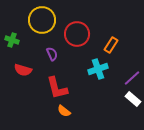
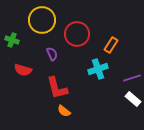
purple line: rotated 24 degrees clockwise
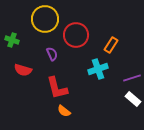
yellow circle: moved 3 px right, 1 px up
red circle: moved 1 px left, 1 px down
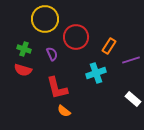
red circle: moved 2 px down
green cross: moved 12 px right, 9 px down
orange rectangle: moved 2 px left, 1 px down
cyan cross: moved 2 px left, 4 px down
purple line: moved 1 px left, 18 px up
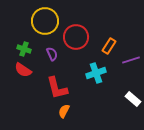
yellow circle: moved 2 px down
red semicircle: rotated 18 degrees clockwise
orange semicircle: rotated 80 degrees clockwise
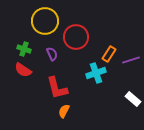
orange rectangle: moved 8 px down
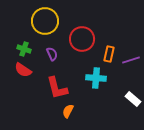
red circle: moved 6 px right, 2 px down
orange rectangle: rotated 21 degrees counterclockwise
cyan cross: moved 5 px down; rotated 24 degrees clockwise
orange semicircle: moved 4 px right
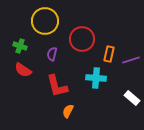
green cross: moved 4 px left, 3 px up
purple semicircle: rotated 144 degrees counterclockwise
red L-shape: moved 2 px up
white rectangle: moved 1 px left, 1 px up
